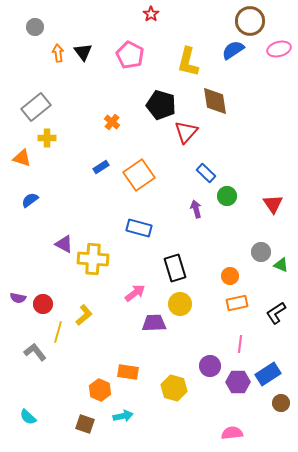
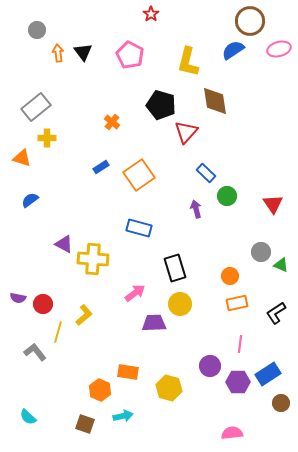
gray circle at (35, 27): moved 2 px right, 3 px down
yellow hexagon at (174, 388): moved 5 px left
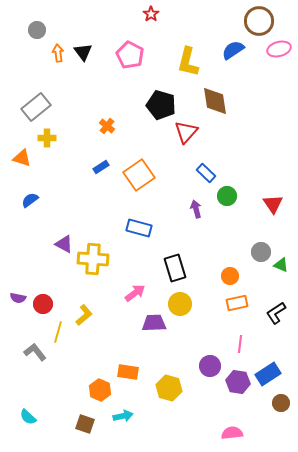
brown circle at (250, 21): moved 9 px right
orange cross at (112, 122): moved 5 px left, 4 px down
purple hexagon at (238, 382): rotated 10 degrees clockwise
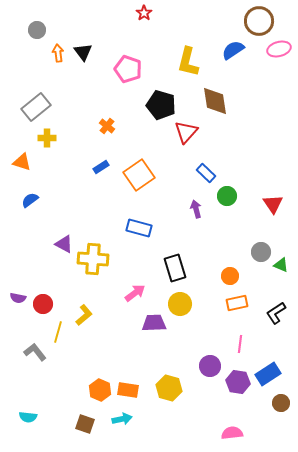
red star at (151, 14): moved 7 px left, 1 px up
pink pentagon at (130, 55): moved 2 px left, 14 px down; rotated 8 degrees counterclockwise
orange triangle at (22, 158): moved 4 px down
orange rectangle at (128, 372): moved 18 px down
cyan arrow at (123, 416): moved 1 px left, 3 px down
cyan semicircle at (28, 417): rotated 36 degrees counterclockwise
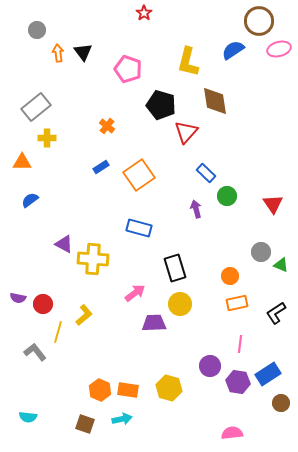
orange triangle at (22, 162): rotated 18 degrees counterclockwise
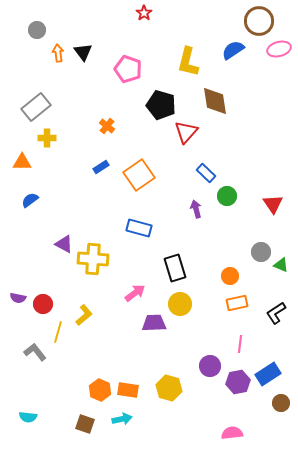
purple hexagon at (238, 382): rotated 20 degrees counterclockwise
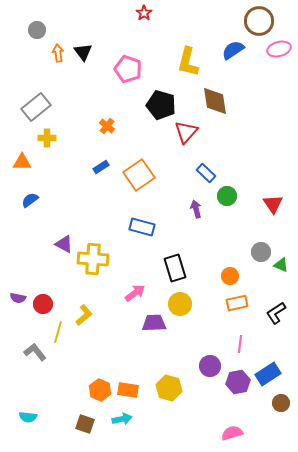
blue rectangle at (139, 228): moved 3 px right, 1 px up
pink semicircle at (232, 433): rotated 10 degrees counterclockwise
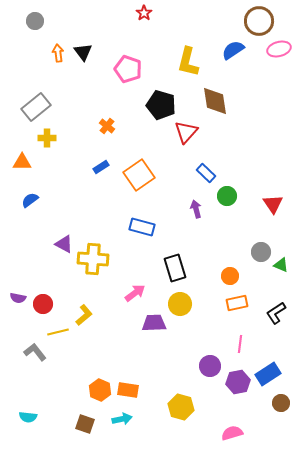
gray circle at (37, 30): moved 2 px left, 9 px up
yellow line at (58, 332): rotated 60 degrees clockwise
yellow hexagon at (169, 388): moved 12 px right, 19 px down
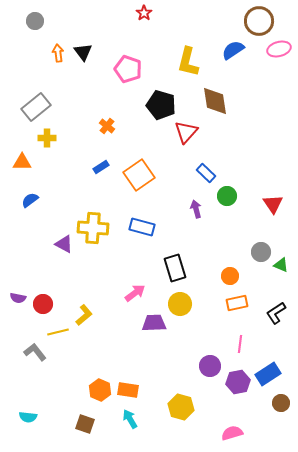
yellow cross at (93, 259): moved 31 px up
cyan arrow at (122, 419): moved 8 px right; rotated 108 degrees counterclockwise
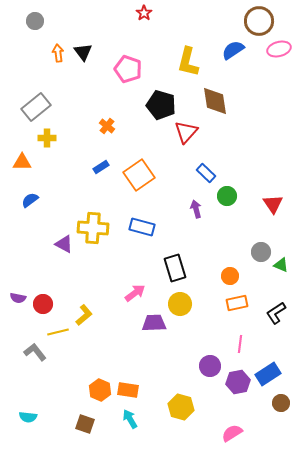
pink semicircle at (232, 433): rotated 15 degrees counterclockwise
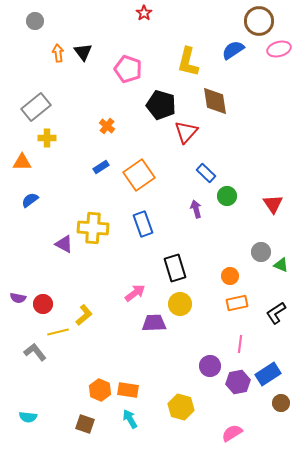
blue rectangle at (142, 227): moved 1 px right, 3 px up; rotated 55 degrees clockwise
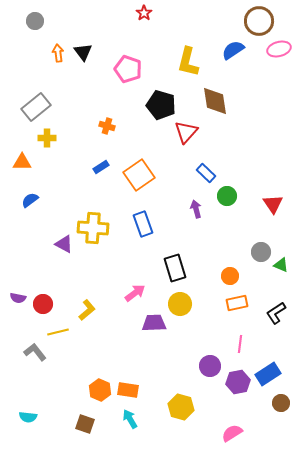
orange cross at (107, 126): rotated 21 degrees counterclockwise
yellow L-shape at (84, 315): moved 3 px right, 5 px up
